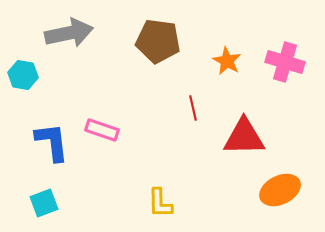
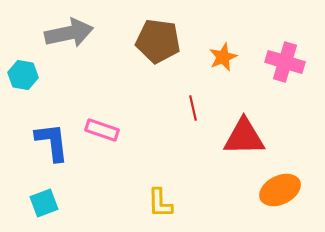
orange star: moved 4 px left, 4 px up; rotated 20 degrees clockwise
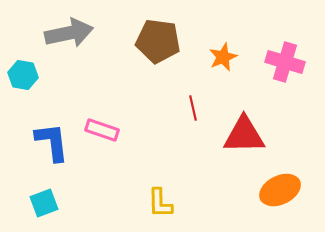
red triangle: moved 2 px up
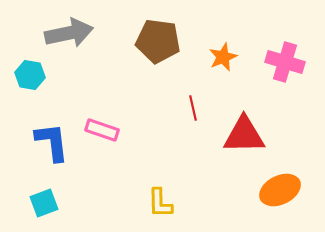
cyan hexagon: moved 7 px right
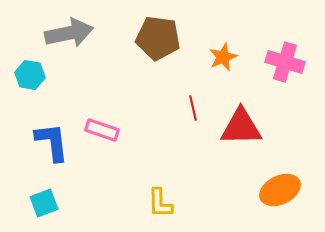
brown pentagon: moved 3 px up
red triangle: moved 3 px left, 8 px up
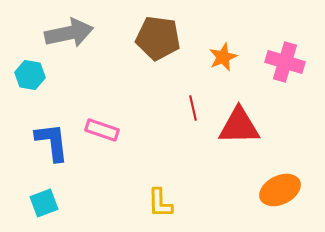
red triangle: moved 2 px left, 1 px up
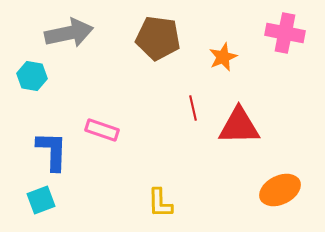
pink cross: moved 29 px up; rotated 6 degrees counterclockwise
cyan hexagon: moved 2 px right, 1 px down
blue L-shape: moved 9 px down; rotated 9 degrees clockwise
cyan square: moved 3 px left, 3 px up
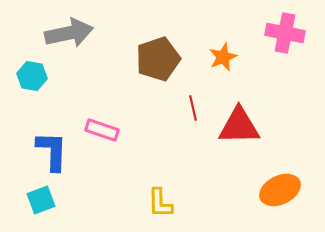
brown pentagon: moved 21 px down; rotated 27 degrees counterclockwise
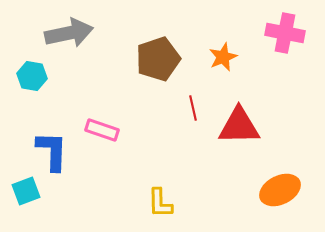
cyan square: moved 15 px left, 9 px up
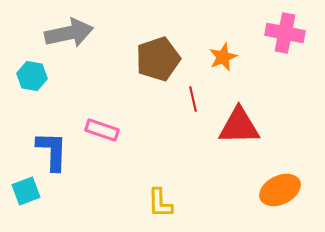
red line: moved 9 px up
